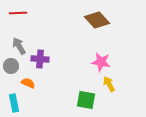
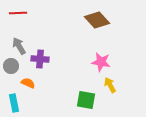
yellow arrow: moved 1 px right, 1 px down
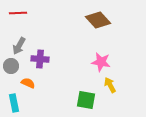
brown diamond: moved 1 px right
gray arrow: rotated 120 degrees counterclockwise
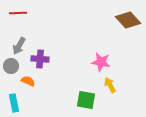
brown diamond: moved 30 px right
orange semicircle: moved 2 px up
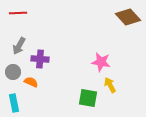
brown diamond: moved 3 px up
gray circle: moved 2 px right, 6 px down
orange semicircle: moved 3 px right, 1 px down
green square: moved 2 px right, 2 px up
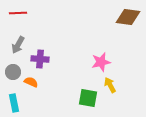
brown diamond: rotated 40 degrees counterclockwise
gray arrow: moved 1 px left, 1 px up
pink star: rotated 24 degrees counterclockwise
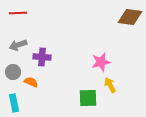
brown diamond: moved 2 px right
gray arrow: rotated 42 degrees clockwise
purple cross: moved 2 px right, 2 px up
green square: rotated 12 degrees counterclockwise
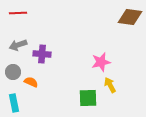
purple cross: moved 3 px up
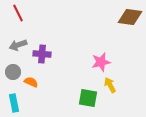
red line: rotated 66 degrees clockwise
green square: rotated 12 degrees clockwise
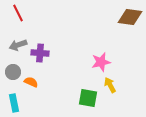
purple cross: moved 2 px left, 1 px up
